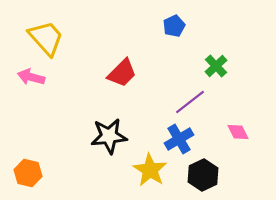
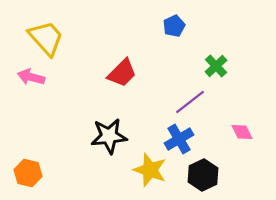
pink diamond: moved 4 px right
yellow star: rotated 12 degrees counterclockwise
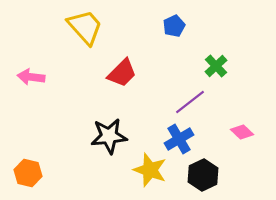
yellow trapezoid: moved 39 px right, 11 px up
pink arrow: rotated 8 degrees counterclockwise
pink diamond: rotated 20 degrees counterclockwise
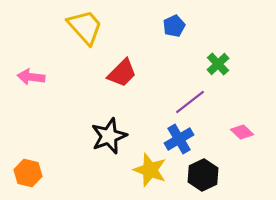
green cross: moved 2 px right, 2 px up
black star: rotated 15 degrees counterclockwise
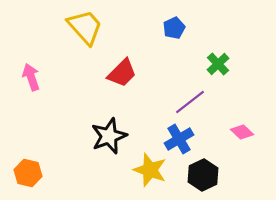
blue pentagon: moved 2 px down
pink arrow: rotated 64 degrees clockwise
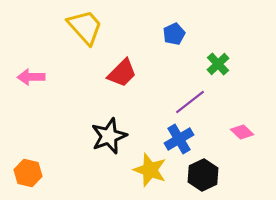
blue pentagon: moved 6 px down
pink arrow: rotated 72 degrees counterclockwise
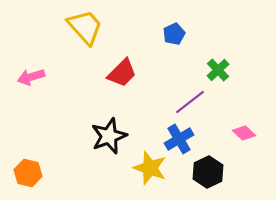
green cross: moved 6 px down
pink arrow: rotated 16 degrees counterclockwise
pink diamond: moved 2 px right, 1 px down
yellow star: moved 2 px up
black hexagon: moved 5 px right, 3 px up
